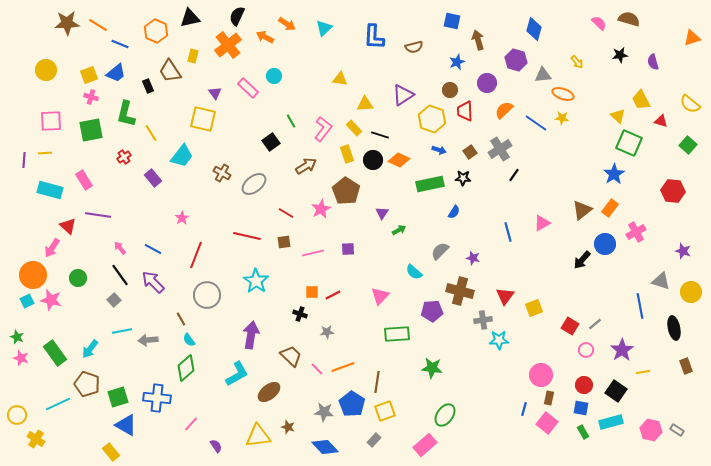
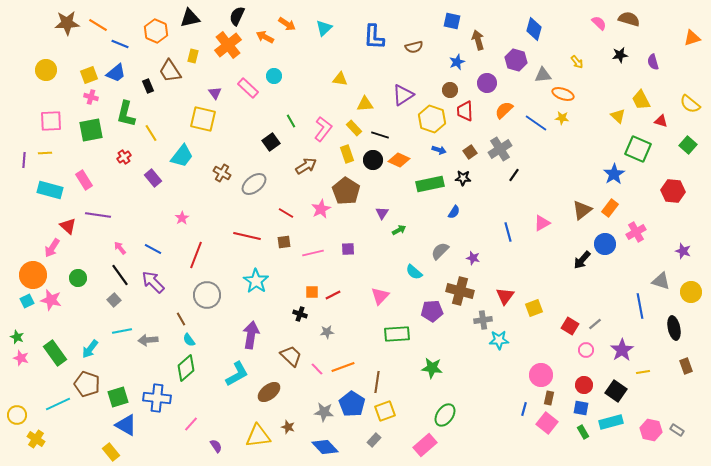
green square at (629, 143): moved 9 px right, 6 px down
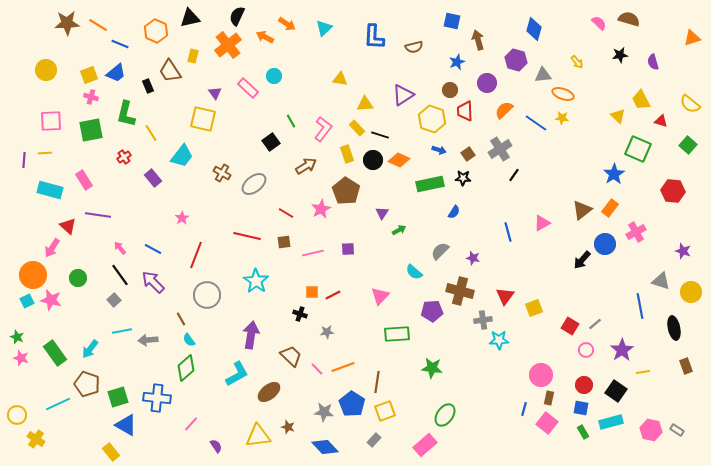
yellow rectangle at (354, 128): moved 3 px right
brown square at (470, 152): moved 2 px left, 2 px down
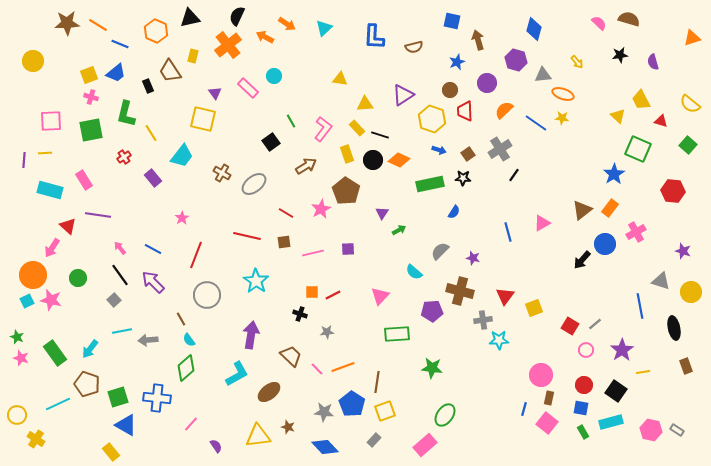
yellow circle at (46, 70): moved 13 px left, 9 px up
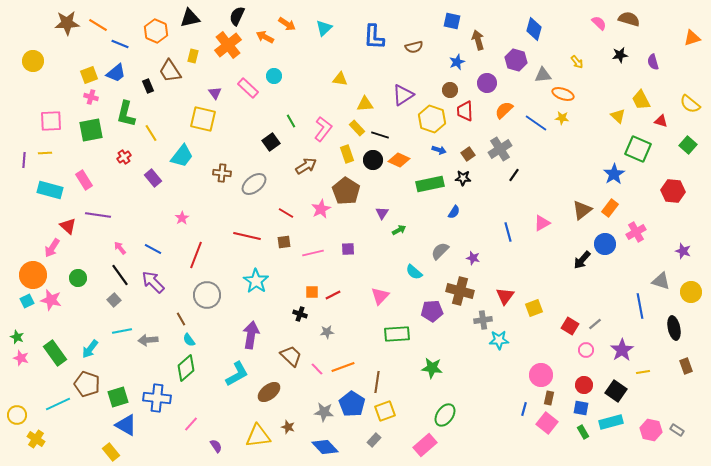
brown cross at (222, 173): rotated 24 degrees counterclockwise
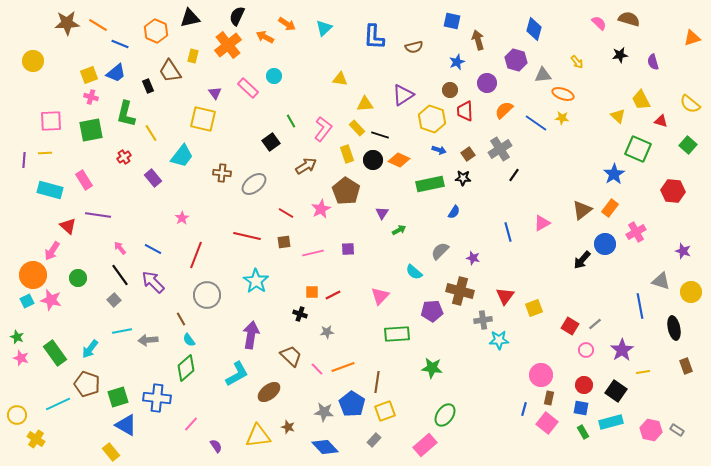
pink arrow at (52, 248): moved 3 px down
